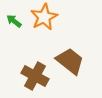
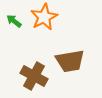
brown trapezoid: rotated 132 degrees clockwise
brown cross: moved 1 px left
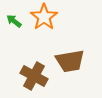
orange star: rotated 8 degrees counterclockwise
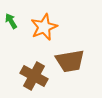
orange star: moved 10 px down; rotated 12 degrees clockwise
green arrow: moved 3 px left; rotated 21 degrees clockwise
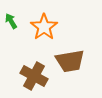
orange star: rotated 12 degrees counterclockwise
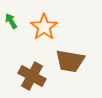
brown trapezoid: rotated 20 degrees clockwise
brown cross: moved 2 px left
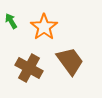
brown trapezoid: rotated 136 degrees counterclockwise
brown cross: moved 3 px left, 8 px up
